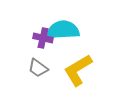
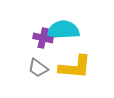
yellow L-shape: moved 3 px left, 3 px up; rotated 144 degrees counterclockwise
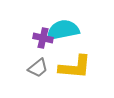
cyan semicircle: rotated 8 degrees counterclockwise
gray trapezoid: rotated 75 degrees counterclockwise
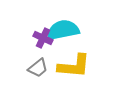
purple cross: rotated 12 degrees clockwise
yellow L-shape: moved 1 px left, 1 px up
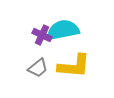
purple cross: moved 1 px left, 3 px up
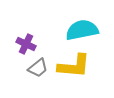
cyan semicircle: moved 19 px right
purple cross: moved 16 px left, 9 px down
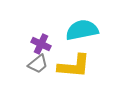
purple cross: moved 15 px right
gray trapezoid: moved 4 px up
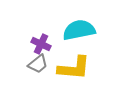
cyan semicircle: moved 3 px left
yellow L-shape: moved 2 px down
